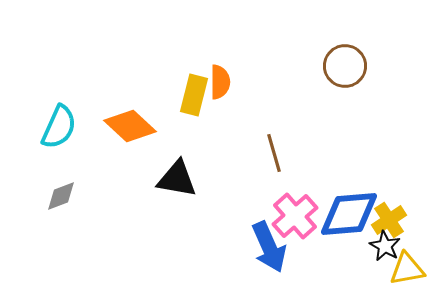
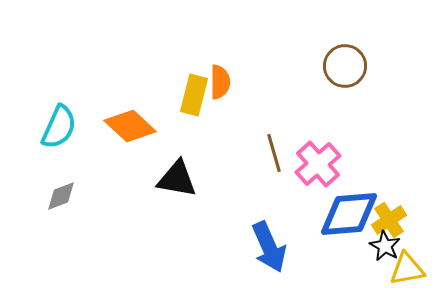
pink cross: moved 23 px right, 52 px up
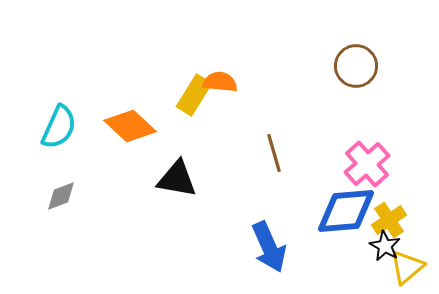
brown circle: moved 11 px right
orange semicircle: rotated 84 degrees counterclockwise
yellow rectangle: rotated 18 degrees clockwise
pink cross: moved 49 px right
blue diamond: moved 3 px left, 3 px up
yellow triangle: moved 2 px up; rotated 30 degrees counterclockwise
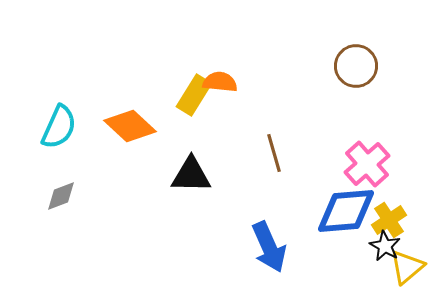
black triangle: moved 14 px right, 4 px up; rotated 9 degrees counterclockwise
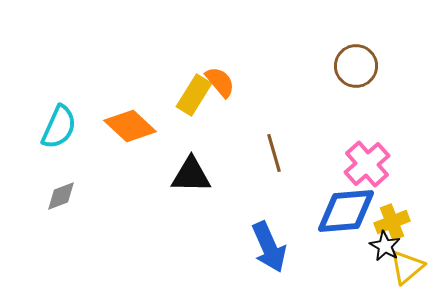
orange semicircle: rotated 44 degrees clockwise
yellow cross: moved 3 px right, 2 px down; rotated 12 degrees clockwise
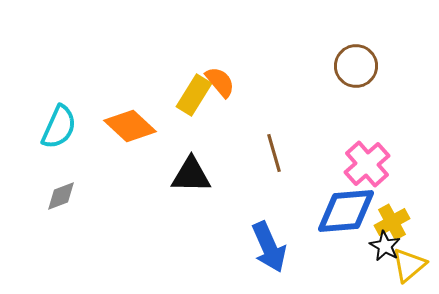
yellow cross: rotated 8 degrees counterclockwise
yellow triangle: moved 2 px right, 2 px up
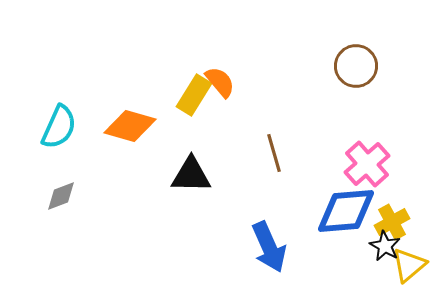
orange diamond: rotated 27 degrees counterclockwise
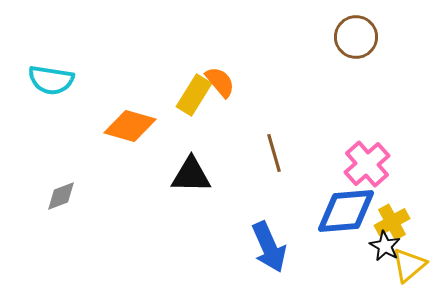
brown circle: moved 29 px up
cyan semicircle: moved 8 px left, 47 px up; rotated 75 degrees clockwise
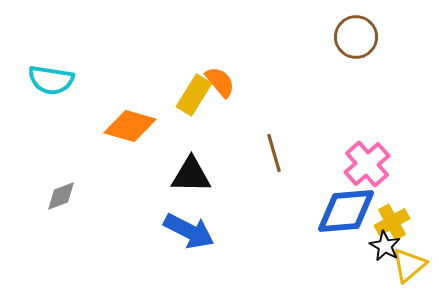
blue arrow: moved 80 px left, 16 px up; rotated 39 degrees counterclockwise
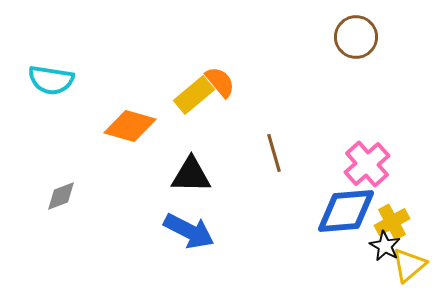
yellow rectangle: rotated 18 degrees clockwise
